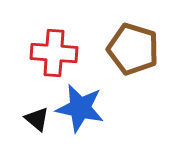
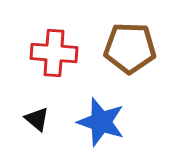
brown pentagon: moved 3 px left, 1 px up; rotated 15 degrees counterclockwise
blue star: moved 21 px right, 14 px down; rotated 6 degrees clockwise
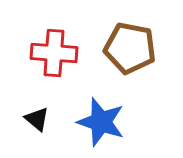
brown pentagon: rotated 9 degrees clockwise
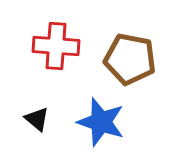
brown pentagon: moved 11 px down
red cross: moved 2 px right, 7 px up
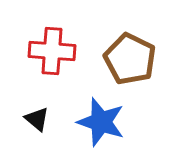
red cross: moved 4 px left, 5 px down
brown pentagon: rotated 15 degrees clockwise
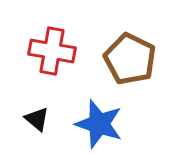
red cross: rotated 6 degrees clockwise
blue star: moved 2 px left, 2 px down
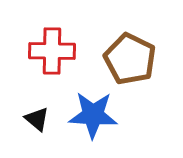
red cross: rotated 9 degrees counterclockwise
blue star: moved 6 px left, 9 px up; rotated 15 degrees counterclockwise
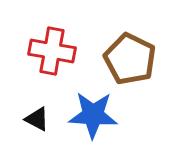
red cross: rotated 9 degrees clockwise
black triangle: rotated 12 degrees counterclockwise
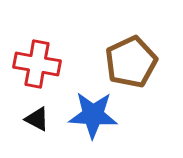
red cross: moved 15 px left, 13 px down
brown pentagon: moved 1 px right, 3 px down; rotated 21 degrees clockwise
